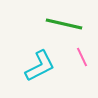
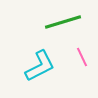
green line: moved 1 px left, 2 px up; rotated 30 degrees counterclockwise
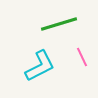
green line: moved 4 px left, 2 px down
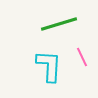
cyan L-shape: moved 9 px right; rotated 60 degrees counterclockwise
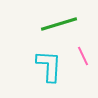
pink line: moved 1 px right, 1 px up
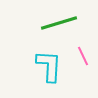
green line: moved 1 px up
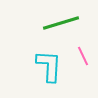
green line: moved 2 px right
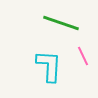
green line: rotated 36 degrees clockwise
